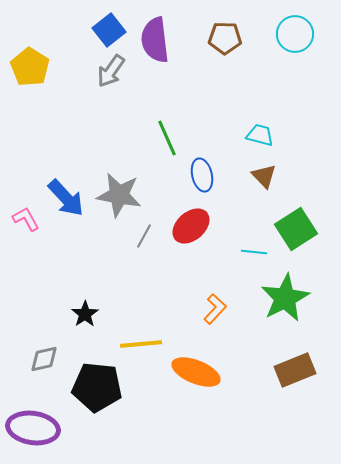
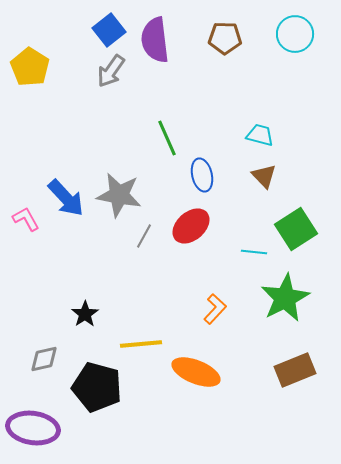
black pentagon: rotated 9 degrees clockwise
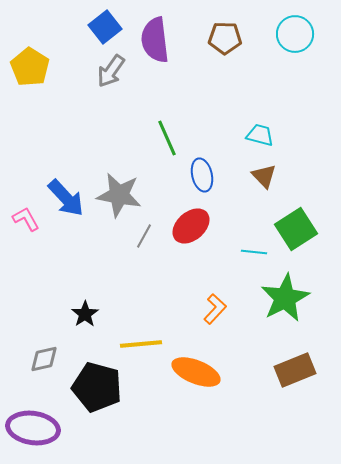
blue square: moved 4 px left, 3 px up
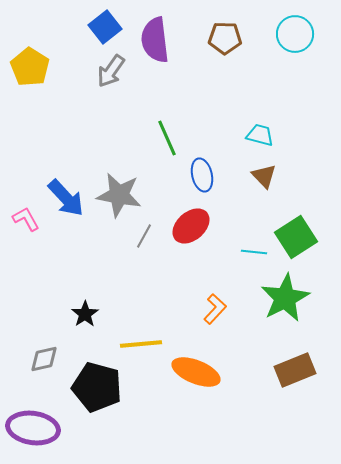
green square: moved 8 px down
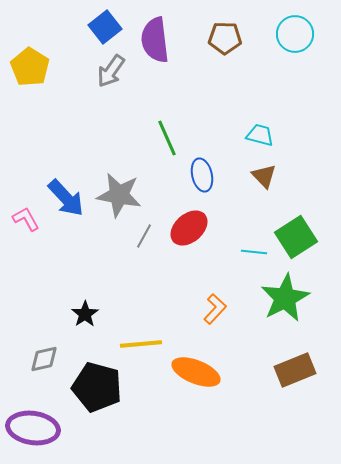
red ellipse: moved 2 px left, 2 px down
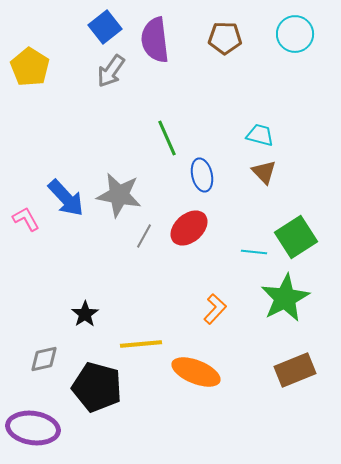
brown triangle: moved 4 px up
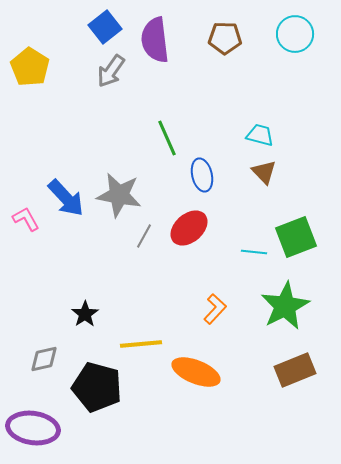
green square: rotated 12 degrees clockwise
green star: moved 8 px down
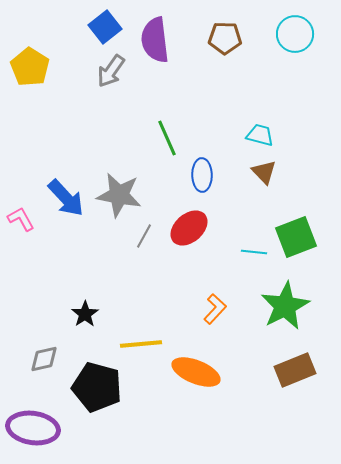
blue ellipse: rotated 12 degrees clockwise
pink L-shape: moved 5 px left
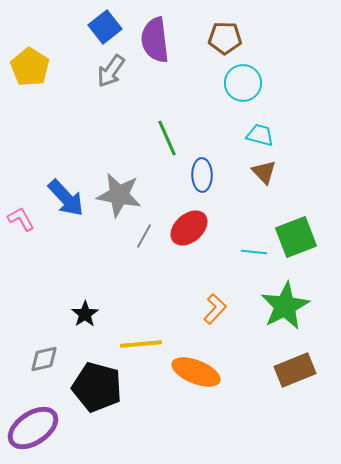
cyan circle: moved 52 px left, 49 px down
purple ellipse: rotated 42 degrees counterclockwise
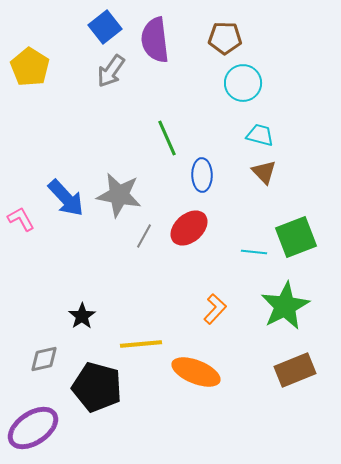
black star: moved 3 px left, 2 px down
